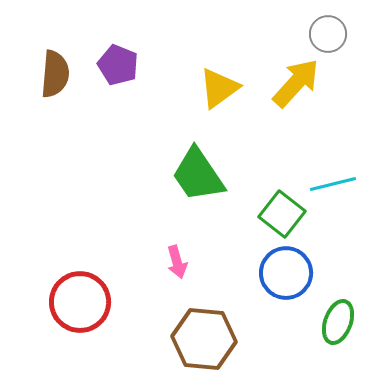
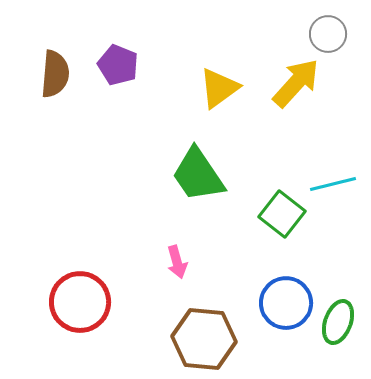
blue circle: moved 30 px down
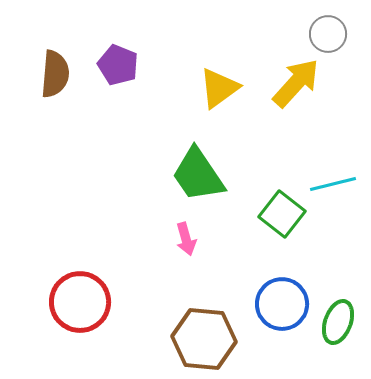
pink arrow: moved 9 px right, 23 px up
blue circle: moved 4 px left, 1 px down
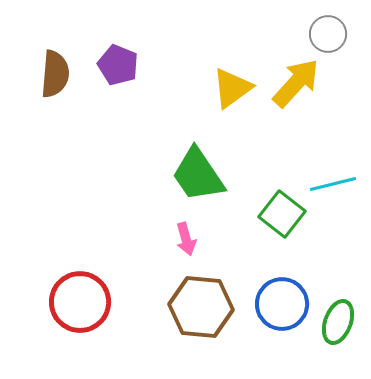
yellow triangle: moved 13 px right
brown hexagon: moved 3 px left, 32 px up
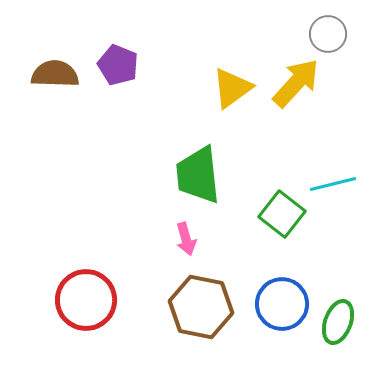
brown semicircle: rotated 93 degrees counterclockwise
green trapezoid: rotated 28 degrees clockwise
red circle: moved 6 px right, 2 px up
brown hexagon: rotated 6 degrees clockwise
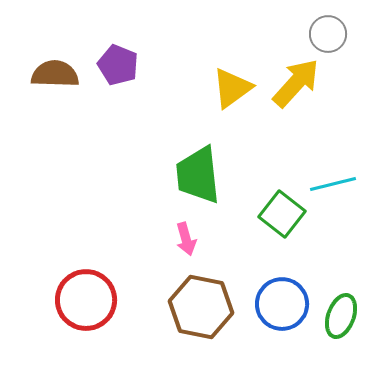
green ellipse: moved 3 px right, 6 px up
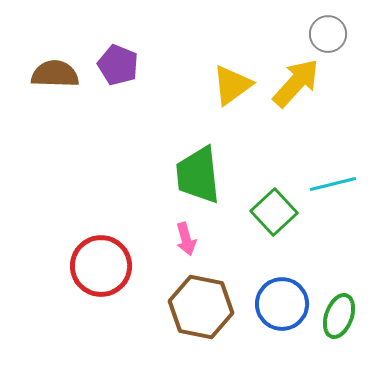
yellow triangle: moved 3 px up
green square: moved 8 px left, 2 px up; rotated 9 degrees clockwise
red circle: moved 15 px right, 34 px up
green ellipse: moved 2 px left
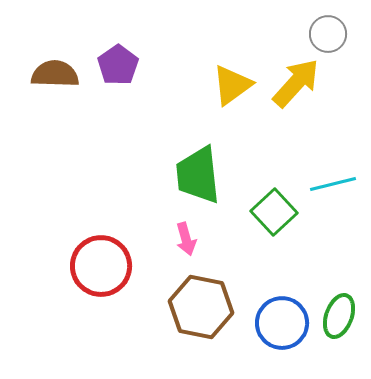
purple pentagon: rotated 15 degrees clockwise
blue circle: moved 19 px down
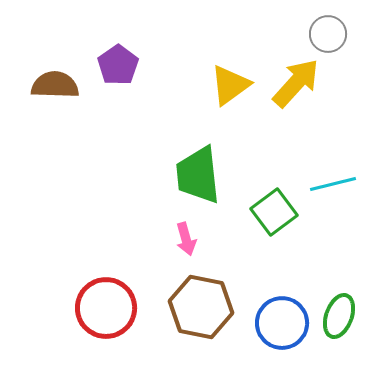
brown semicircle: moved 11 px down
yellow triangle: moved 2 px left
green square: rotated 6 degrees clockwise
red circle: moved 5 px right, 42 px down
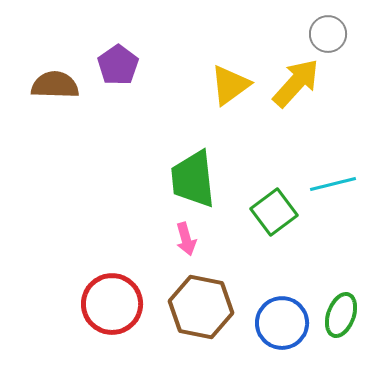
green trapezoid: moved 5 px left, 4 px down
red circle: moved 6 px right, 4 px up
green ellipse: moved 2 px right, 1 px up
